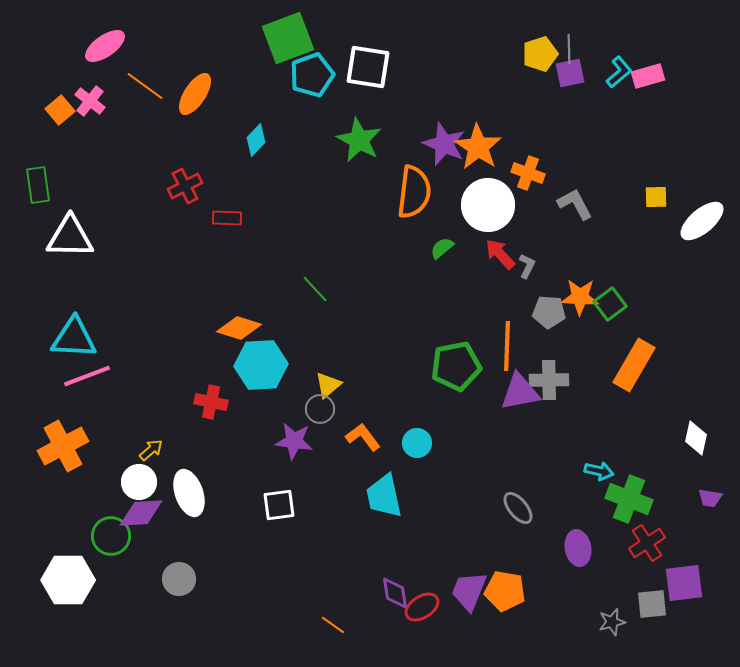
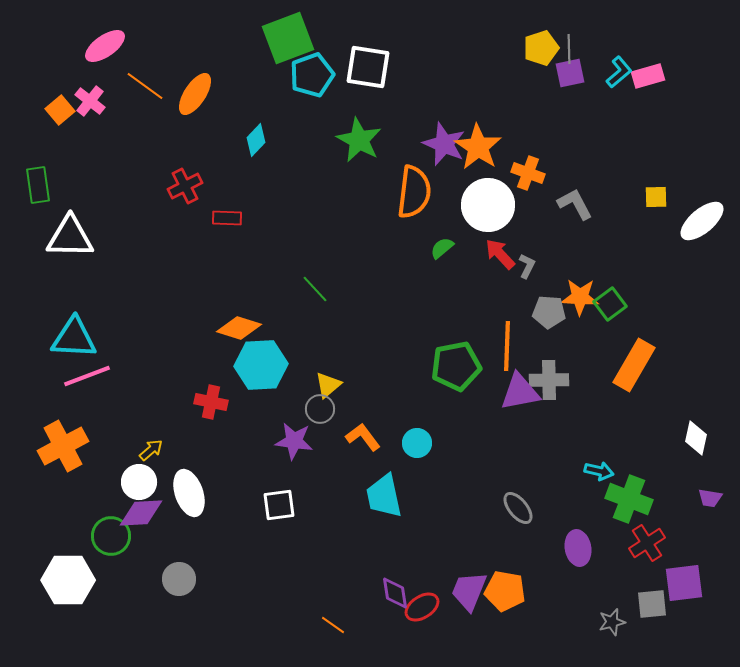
yellow pentagon at (540, 54): moved 1 px right, 6 px up
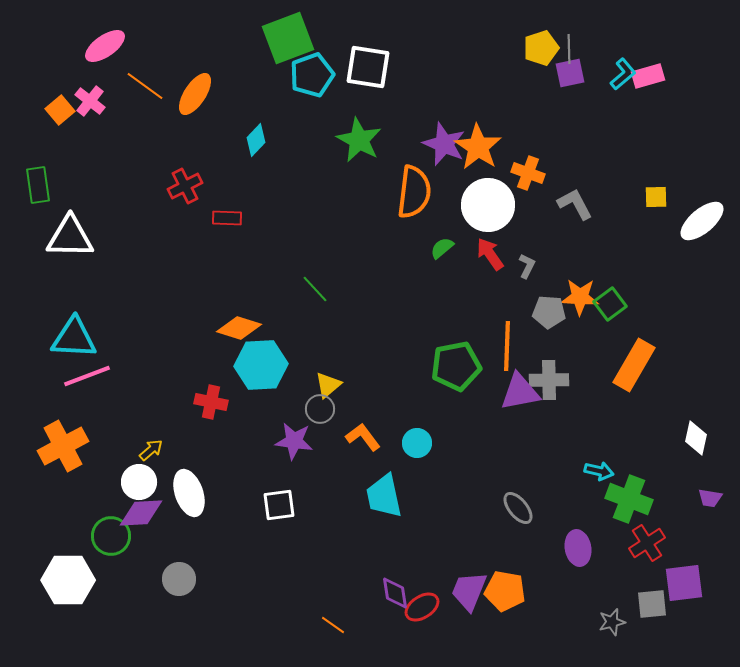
cyan L-shape at (619, 72): moved 4 px right, 2 px down
red arrow at (500, 254): moved 10 px left; rotated 8 degrees clockwise
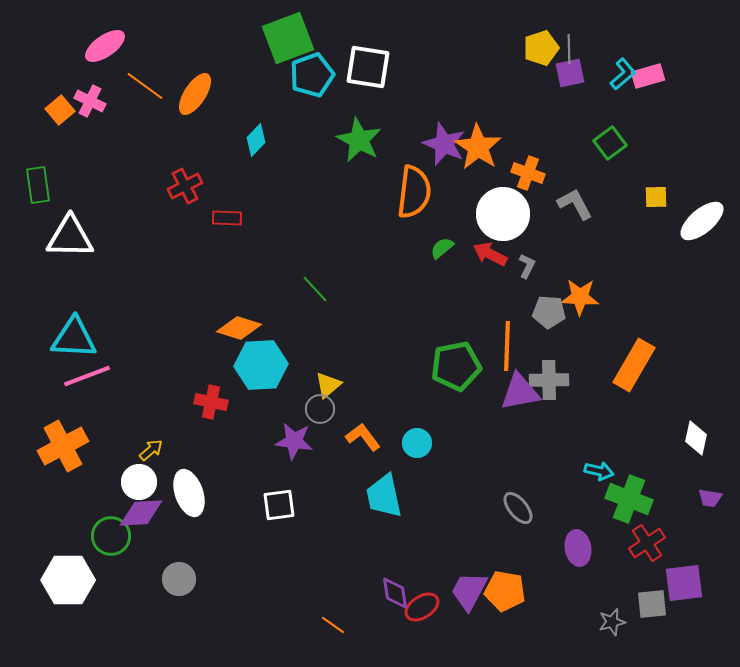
pink cross at (90, 101): rotated 12 degrees counterclockwise
white circle at (488, 205): moved 15 px right, 9 px down
red arrow at (490, 254): rotated 28 degrees counterclockwise
green square at (610, 304): moved 161 px up
purple trapezoid at (469, 591): rotated 6 degrees clockwise
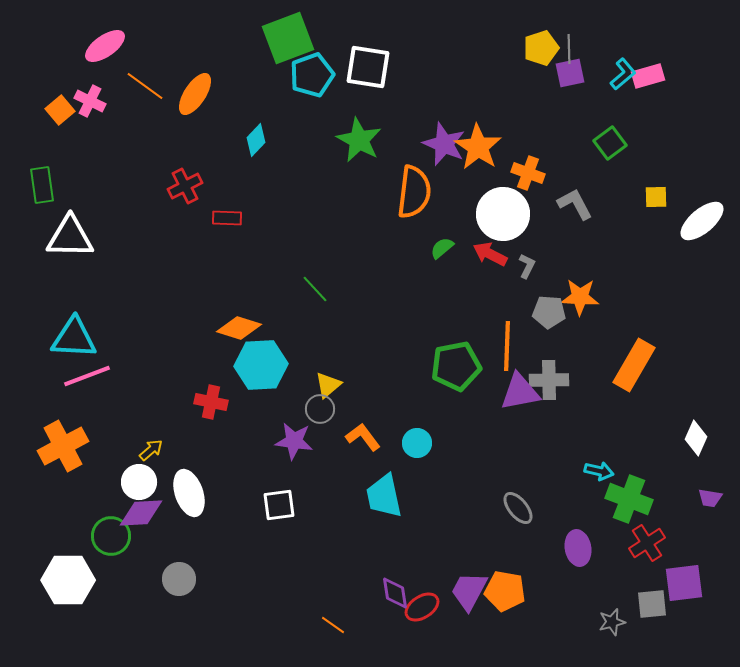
green rectangle at (38, 185): moved 4 px right
white diamond at (696, 438): rotated 12 degrees clockwise
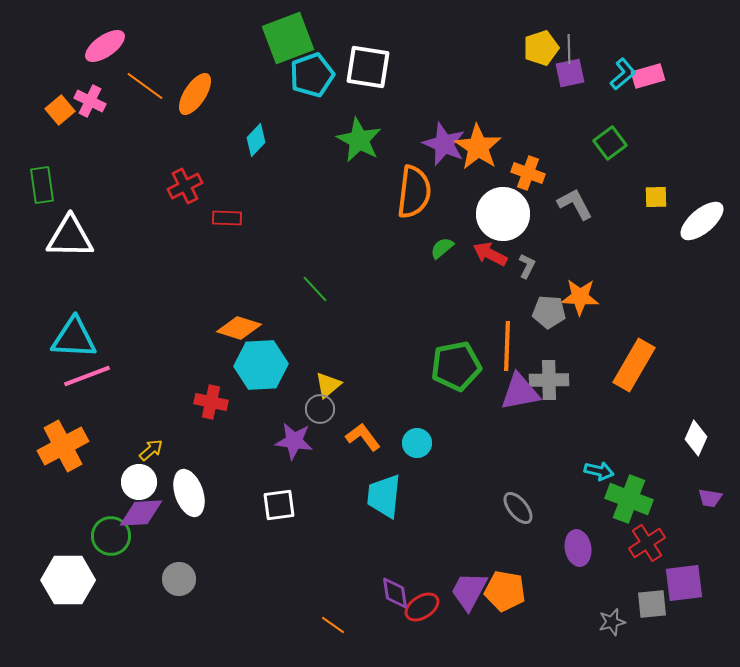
cyan trapezoid at (384, 496): rotated 18 degrees clockwise
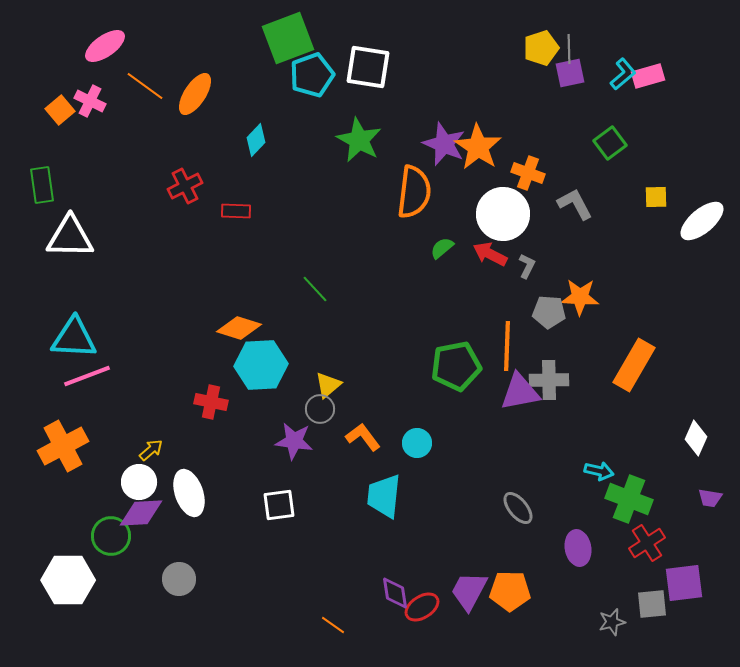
red rectangle at (227, 218): moved 9 px right, 7 px up
orange pentagon at (505, 591): moved 5 px right; rotated 9 degrees counterclockwise
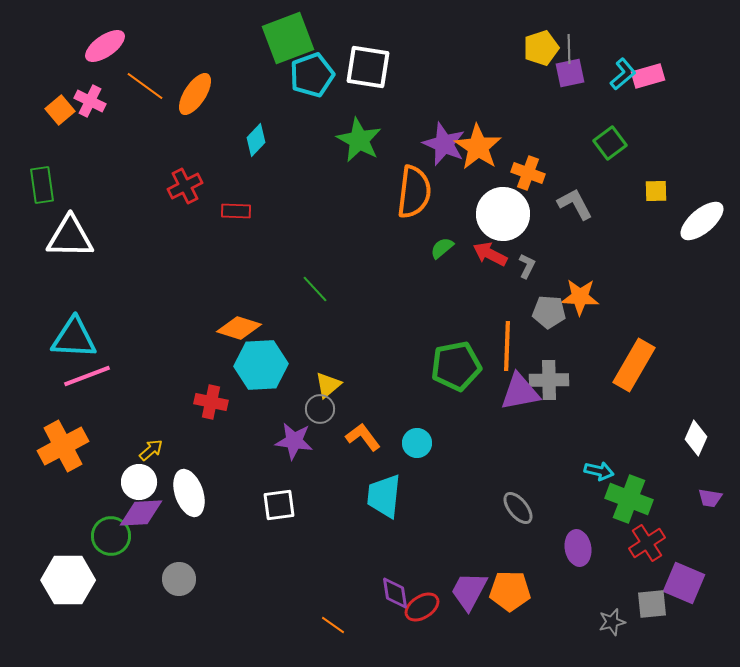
yellow square at (656, 197): moved 6 px up
purple square at (684, 583): rotated 30 degrees clockwise
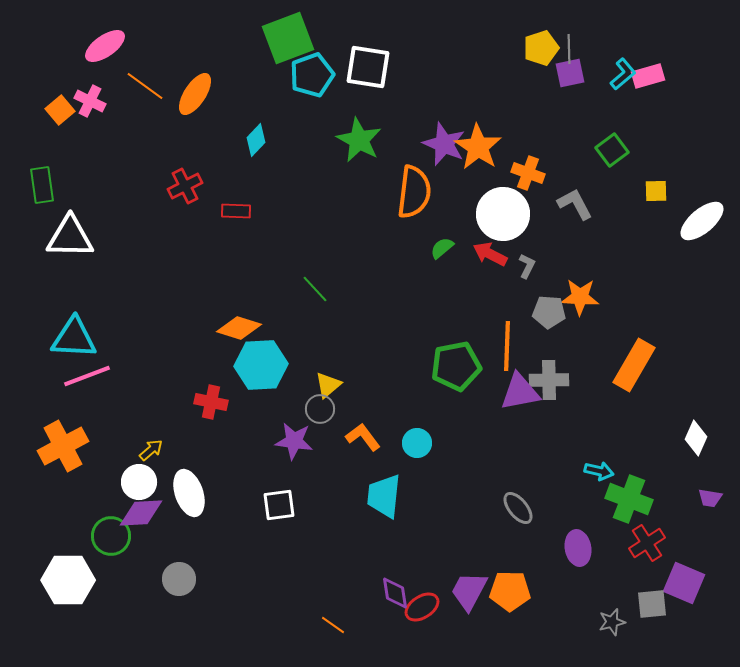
green square at (610, 143): moved 2 px right, 7 px down
